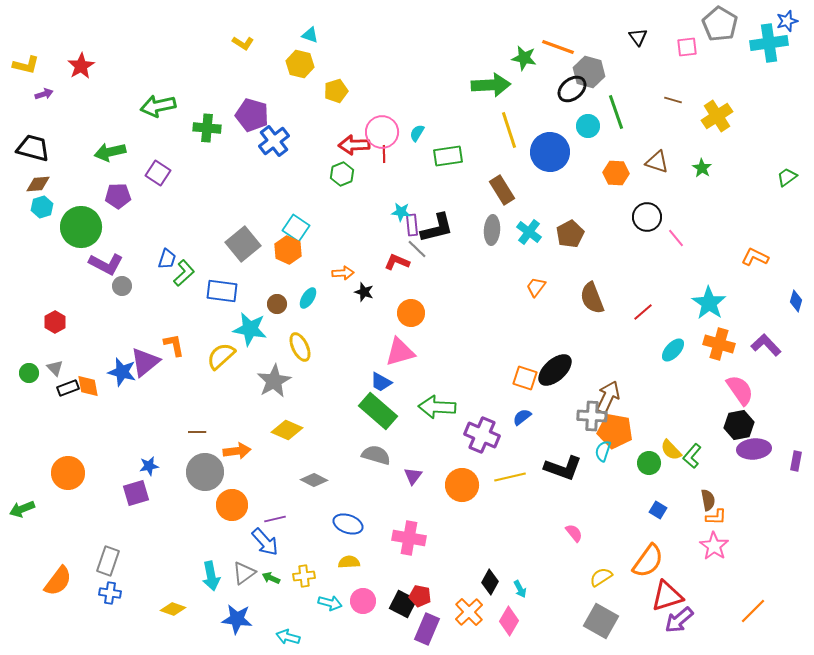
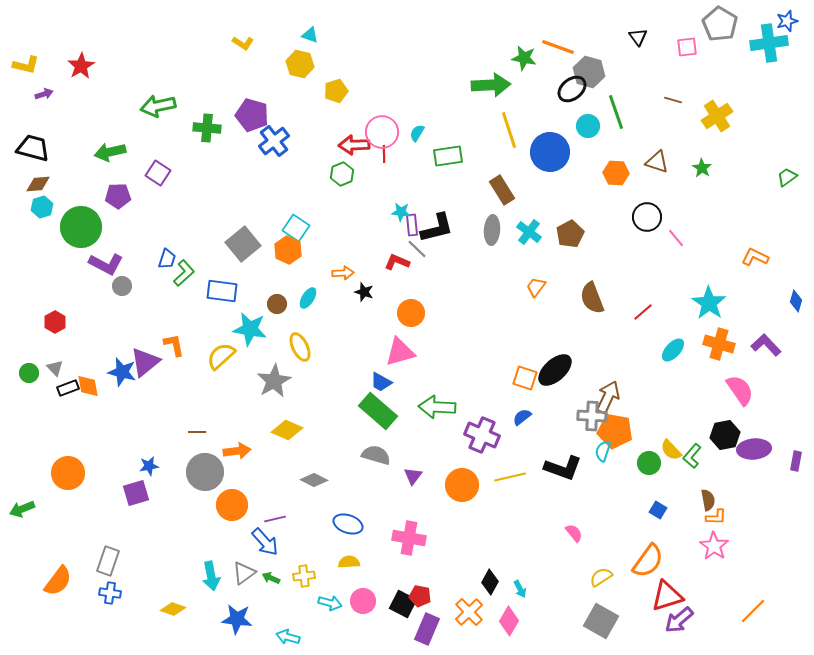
black hexagon at (739, 425): moved 14 px left, 10 px down
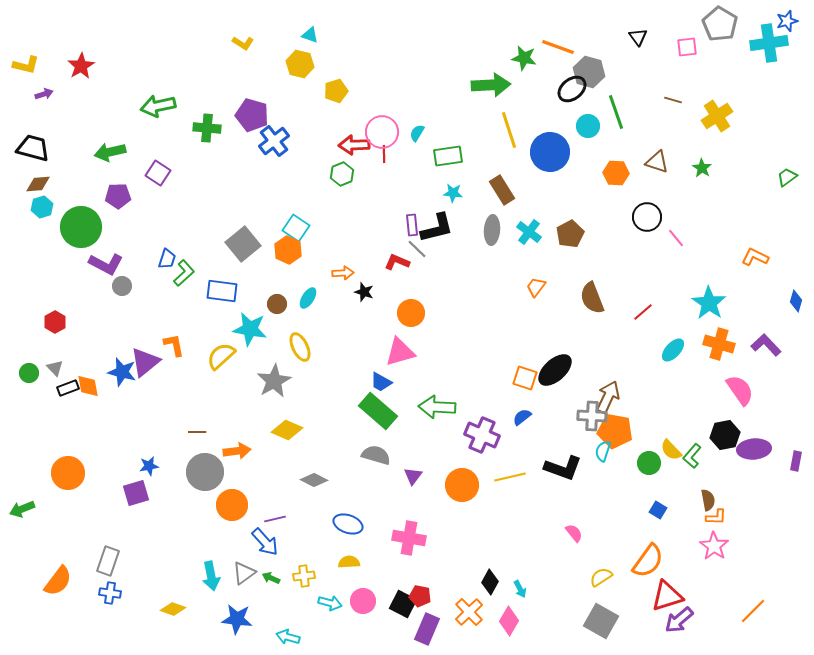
cyan star at (401, 212): moved 52 px right, 19 px up
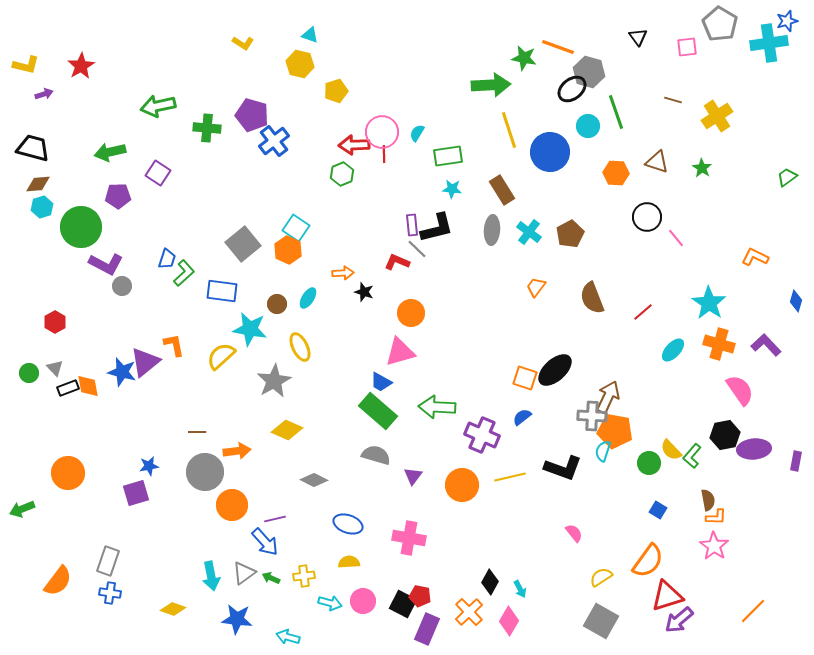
cyan star at (453, 193): moved 1 px left, 4 px up
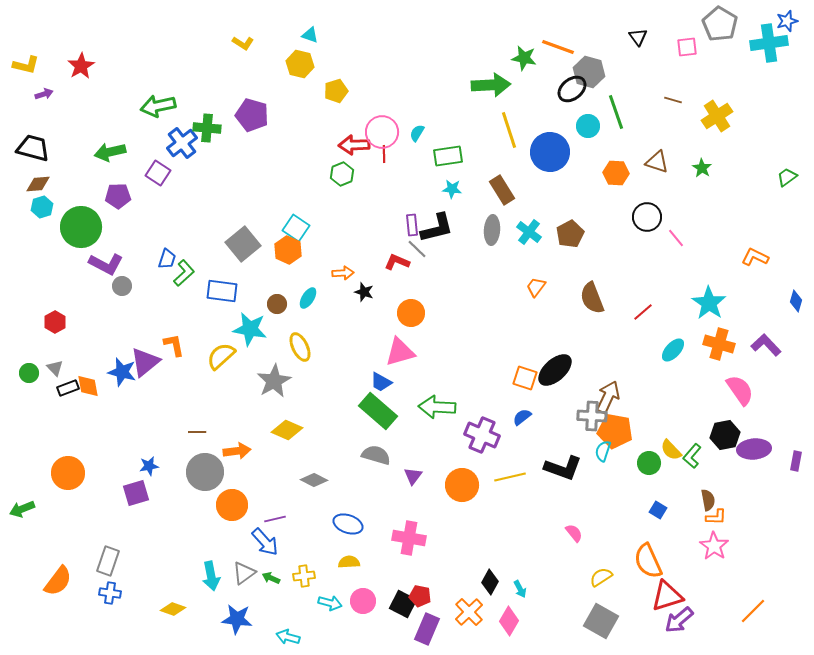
blue cross at (274, 141): moved 92 px left, 2 px down
orange semicircle at (648, 561): rotated 120 degrees clockwise
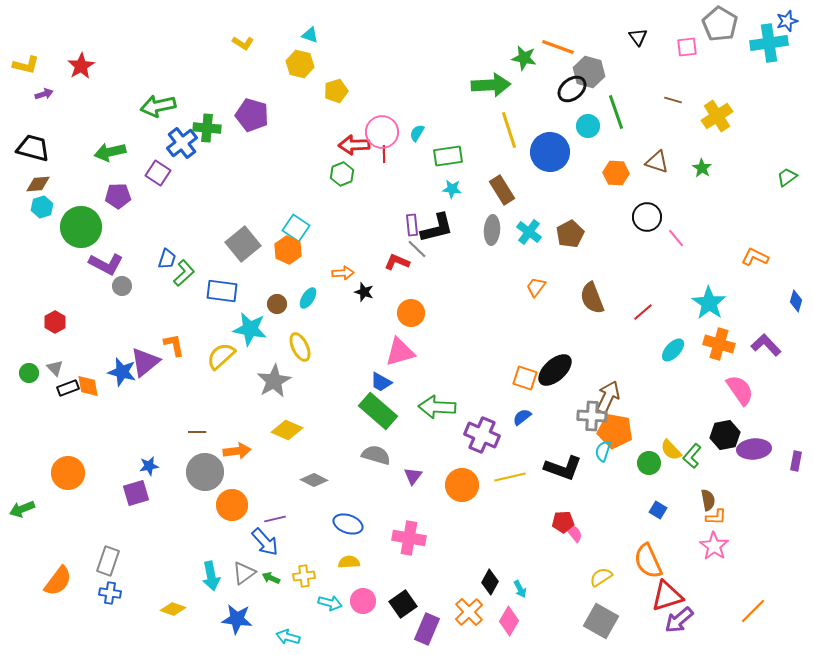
red pentagon at (420, 596): moved 143 px right, 74 px up; rotated 15 degrees counterclockwise
black square at (403, 604): rotated 28 degrees clockwise
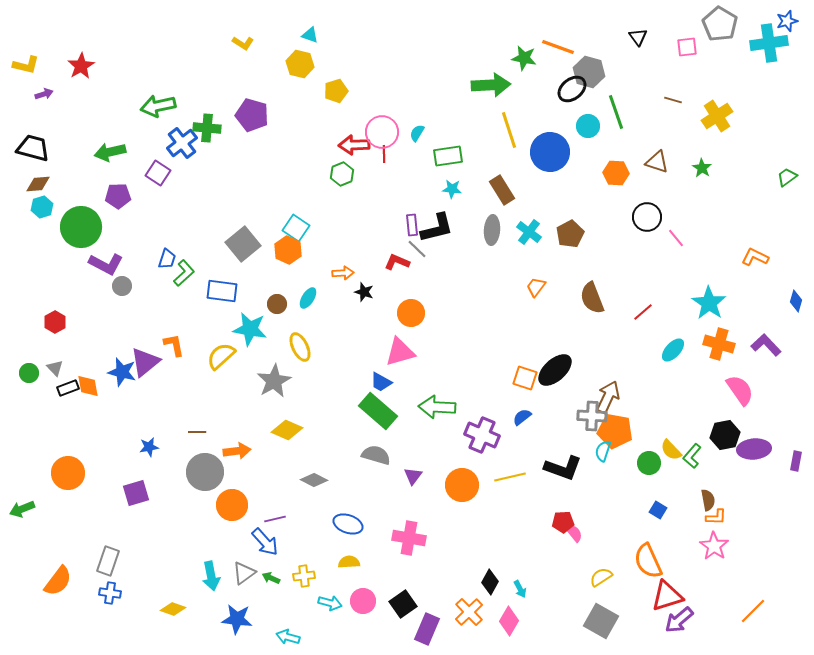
blue star at (149, 466): moved 19 px up
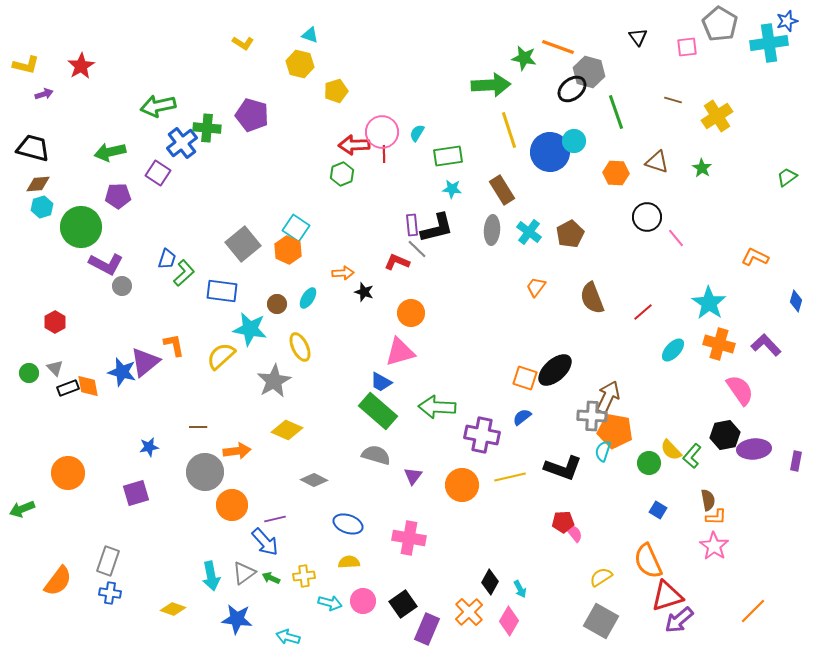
cyan circle at (588, 126): moved 14 px left, 15 px down
brown line at (197, 432): moved 1 px right, 5 px up
purple cross at (482, 435): rotated 12 degrees counterclockwise
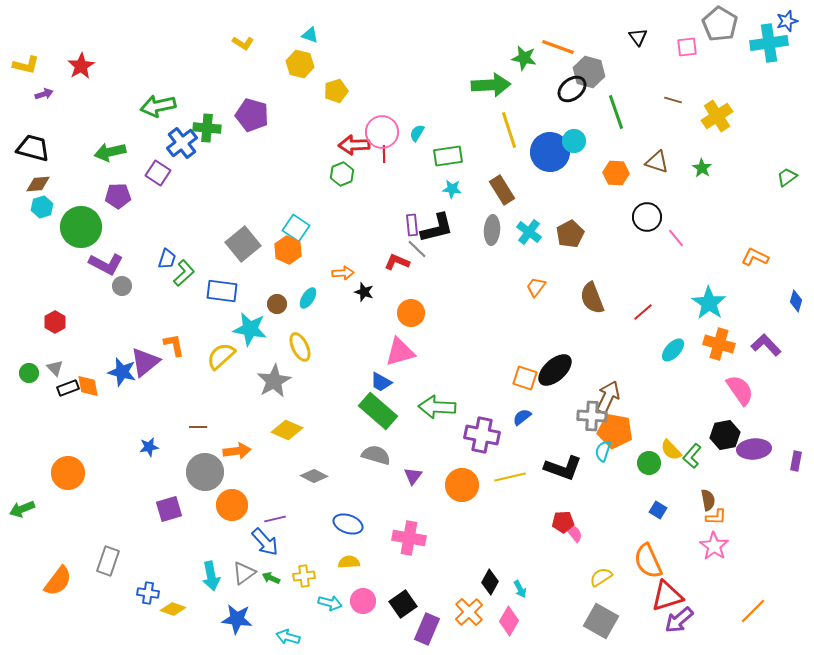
gray diamond at (314, 480): moved 4 px up
purple square at (136, 493): moved 33 px right, 16 px down
blue cross at (110, 593): moved 38 px right
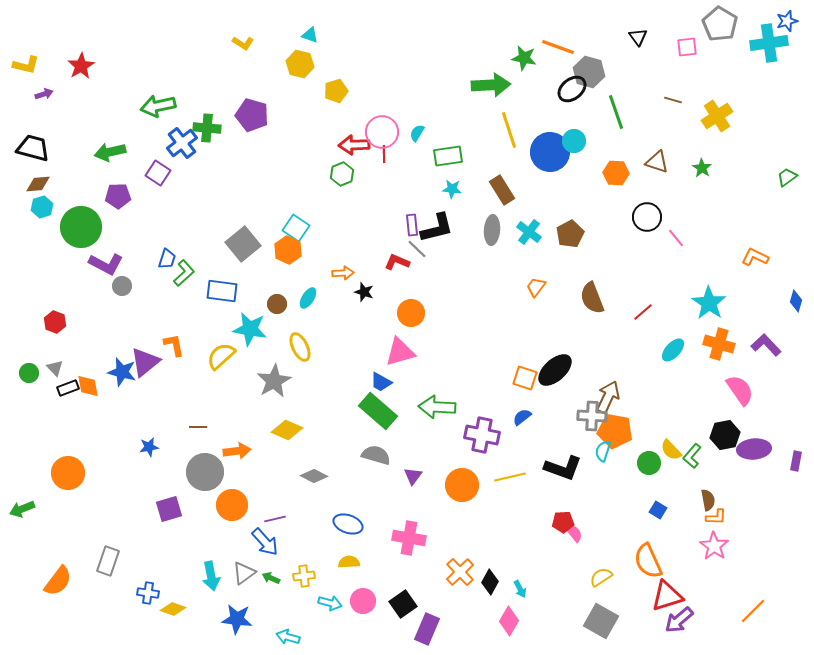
red hexagon at (55, 322): rotated 10 degrees counterclockwise
orange cross at (469, 612): moved 9 px left, 40 px up
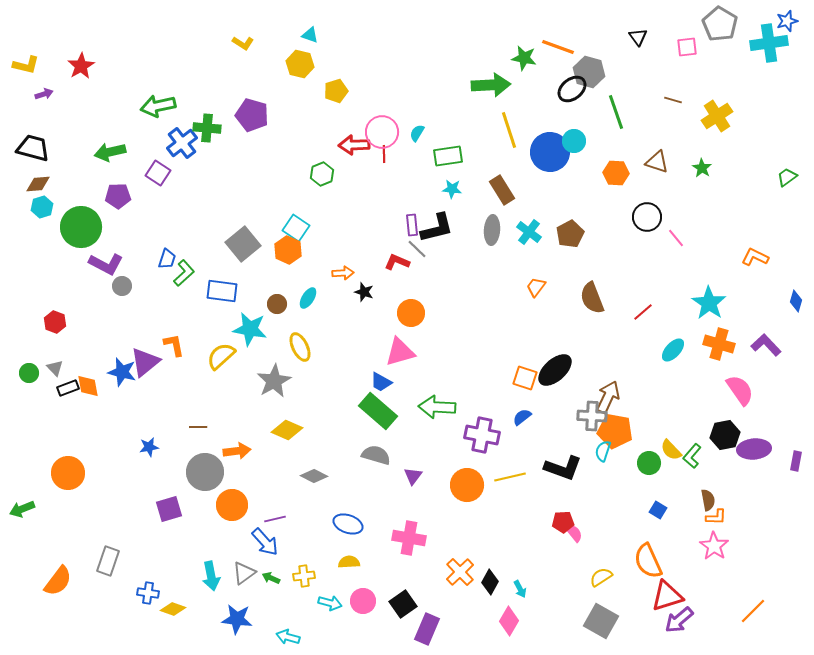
green hexagon at (342, 174): moved 20 px left
orange circle at (462, 485): moved 5 px right
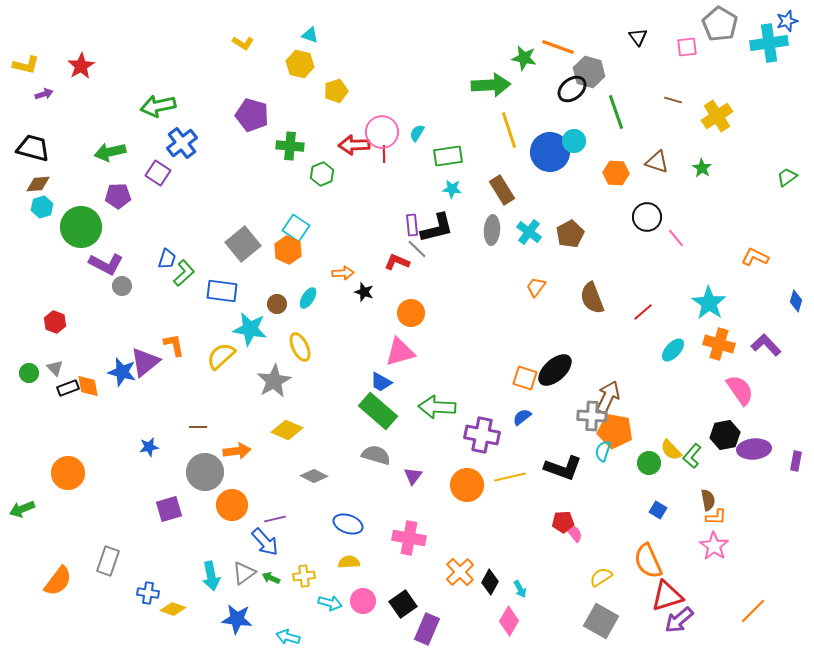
green cross at (207, 128): moved 83 px right, 18 px down
